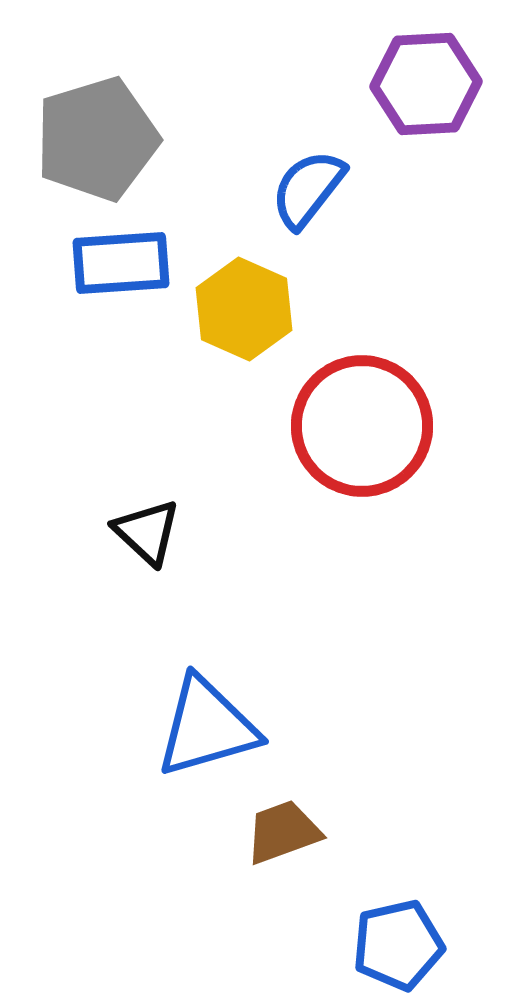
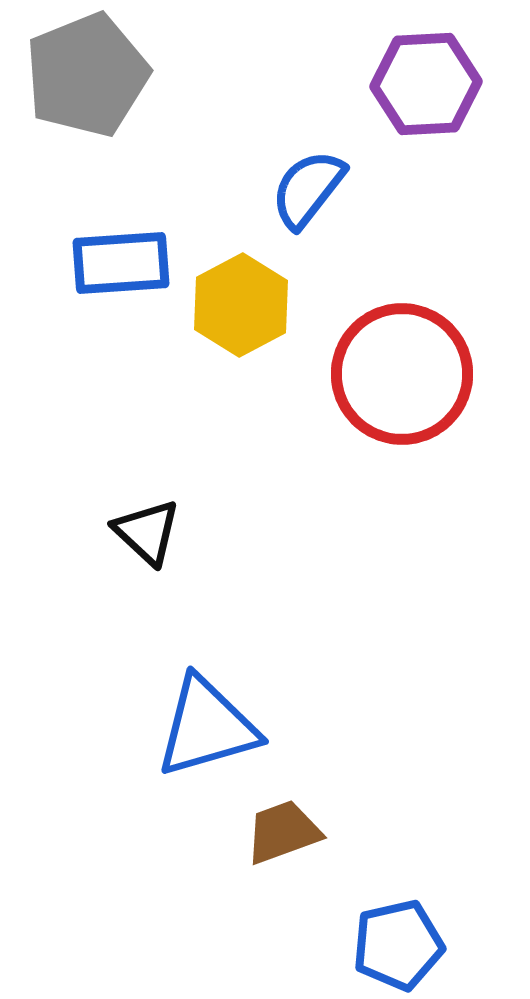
gray pentagon: moved 10 px left, 64 px up; rotated 5 degrees counterclockwise
yellow hexagon: moved 3 px left, 4 px up; rotated 8 degrees clockwise
red circle: moved 40 px right, 52 px up
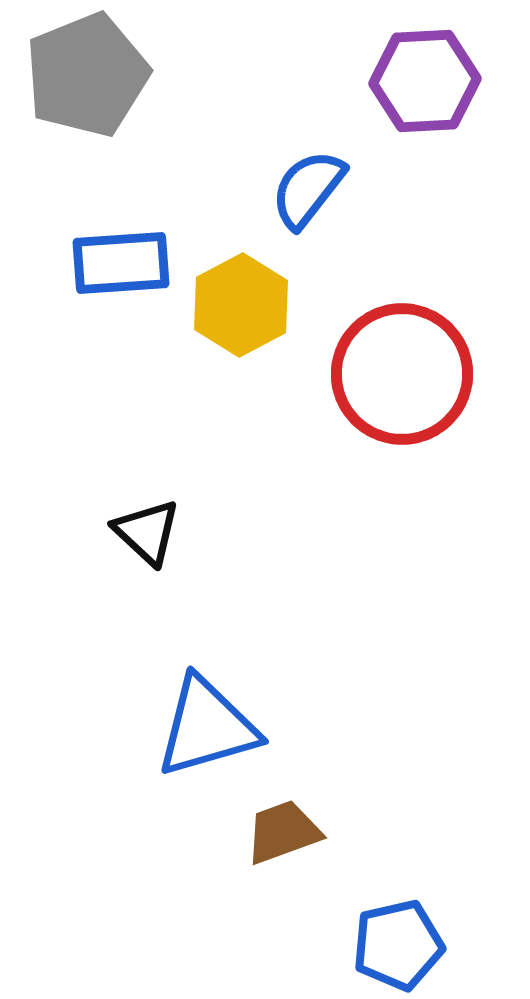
purple hexagon: moved 1 px left, 3 px up
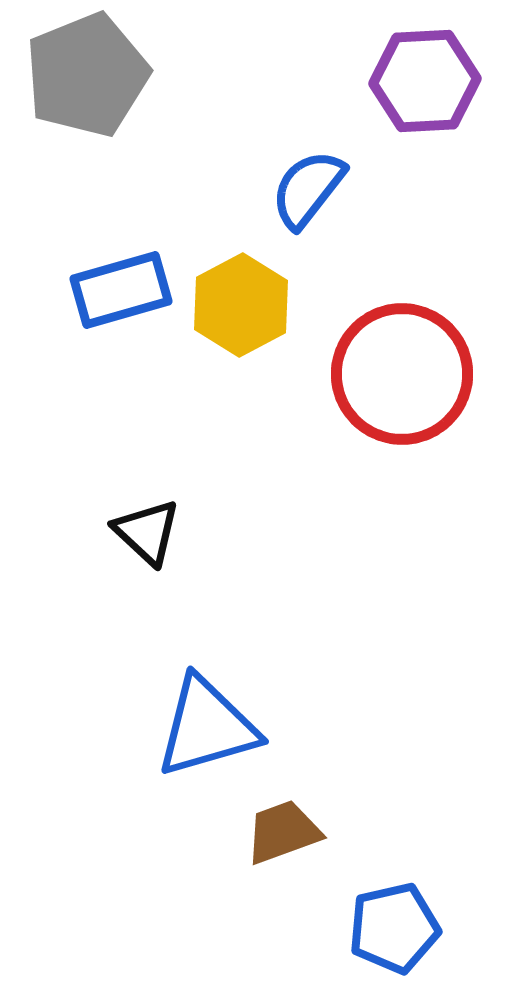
blue rectangle: moved 27 px down; rotated 12 degrees counterclockwise
blue pentagon: moved 4 px left, 17 px up
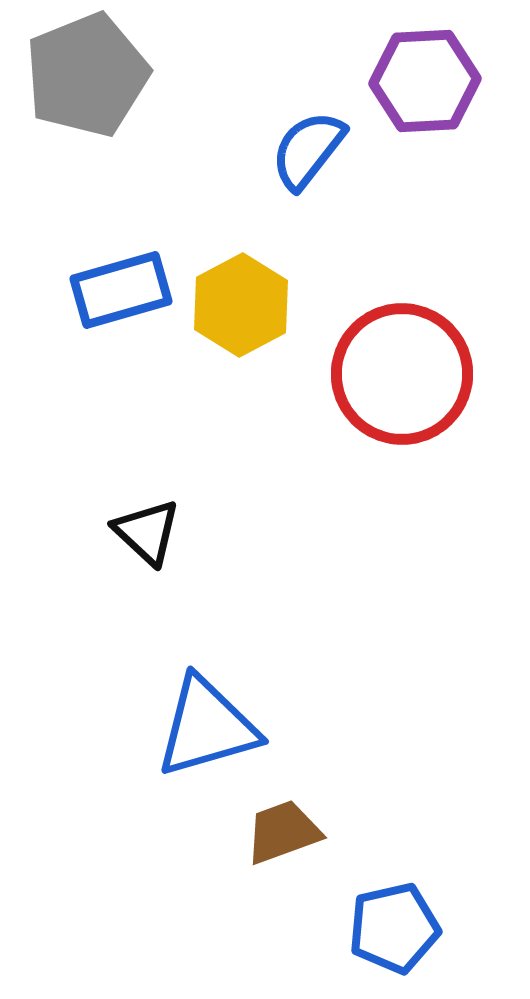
blue semicircle: moved 39 px up
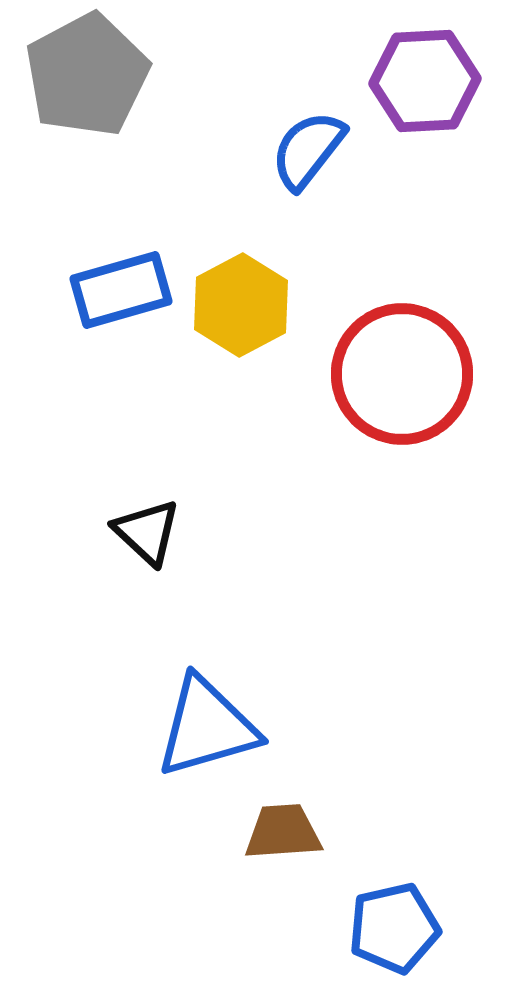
gray pentagon: rotated 6 degrees counterclockwise
brown trapezoid: rotated 16 degrees clockwise
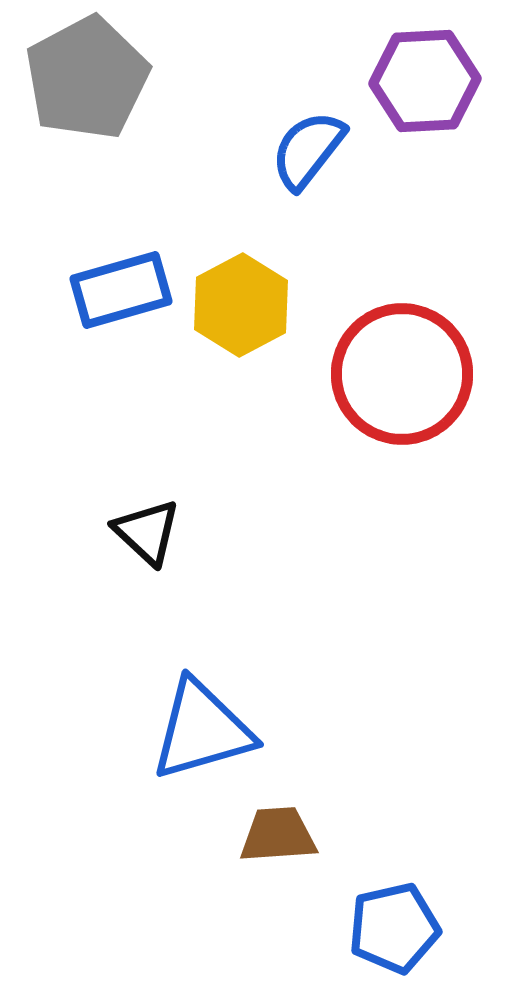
gray pentagon: moved 3 px down
blue triangle: moved 5 px left, 3 px down
brown trapezoid: moved 5 px left, 3 px down
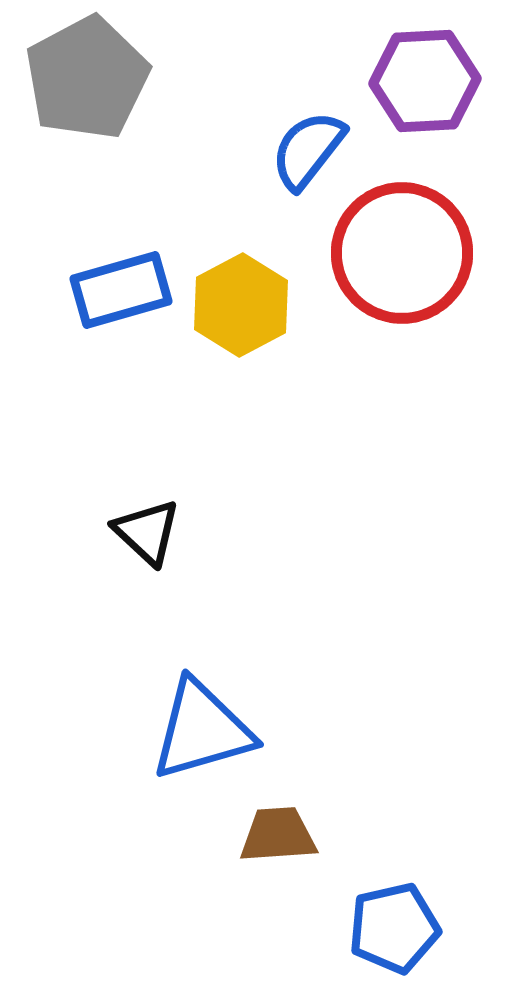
red circle: moved 121 px up
